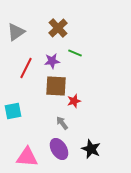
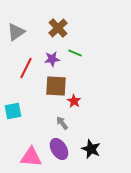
purple star: moved 2 px up
red star: rotated 24 degrees counterclockwise
pink triangle: moved 4 px right
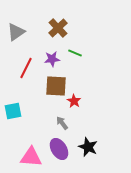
black star: moved 3 px left, 2 px up
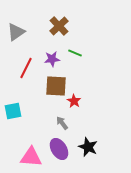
brown cross: moved 1 px right, 2 px up
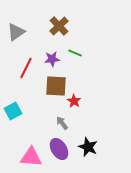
cyan square: rotated 18 degrees counterclockwise
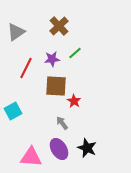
green line: rotated 64 degrees counterclockwise
black star: moved 1 px left, 1 px down
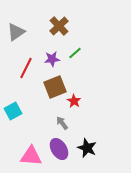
brown square: moved 1 px left, 1 px down; rotated 25 degrees counterclockwise
pink triangle: moved 1 px up
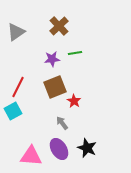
green line: rotated 32 degrees clockwise
red line: moved 8 px left, 19 px down
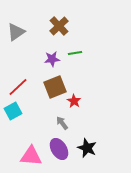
red line: rotated 20 degrees clockwise
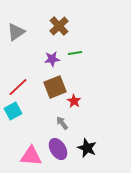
purple ellipse: moved 1 px left
